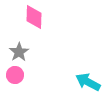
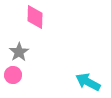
pink diamond: moved 1 px right
pink circle: moved 2 px left
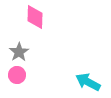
pink circle: moved 4 px right
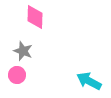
gray star: moved 4 px right, 1 px up; rotated 18 degrees counterclockwise
cyan arrow: moved 1 px right, 1 px up
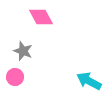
pink diamond: moved 6 px right; rotated 30 degrees counterclockwise
pink circle: moved 2 px left, 2 px down
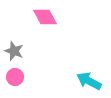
pink diamond: moved 4 px right
gray star: moved 9 px left
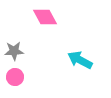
gray star: rotated 24 degrees counterclockwise
cyan arrow: moved 9 px left, 21 px up
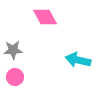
gray star: moved 1 px left, 1 px up
cyan arrow: moved 2 px left; rotated 15 degrees counterclockwise
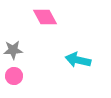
pink circle: moved 1 px left, 1 px up
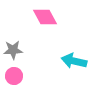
cyan arrow: moved 4 px left, 1 px down
